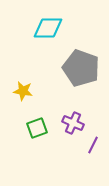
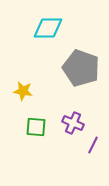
green square: moved 1 px left, 1 px up; rotated 25 degrees clockwise
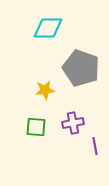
yellow star: moved 22 px right, 1 px up; rotated 18 degrees counterclockwise
purple cross: rotated 35 degrees counterclockwise
purple line: moved 2 px right, 1 px down; rotated 36 degrees counterclockwise
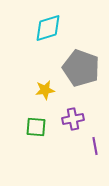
cyan diamond: rotated 16 degrees counterclockwise
purple cross: moved 4 px up
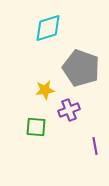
purple cross: moved 4 px left, 9 px up; rotated 10 degrees counterclockwise
